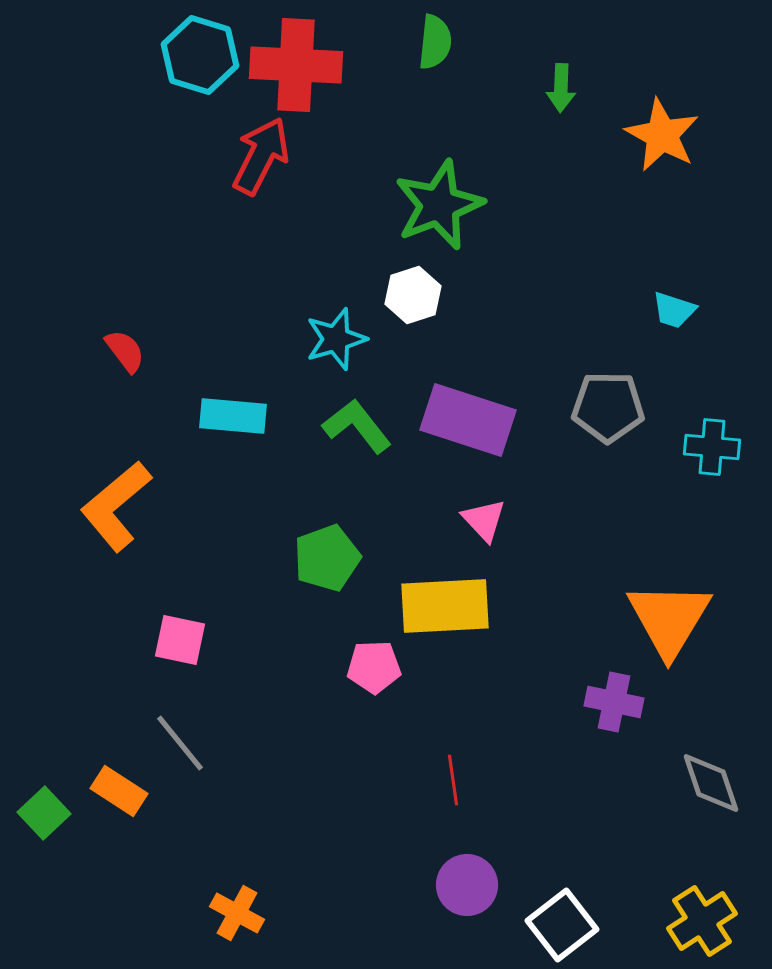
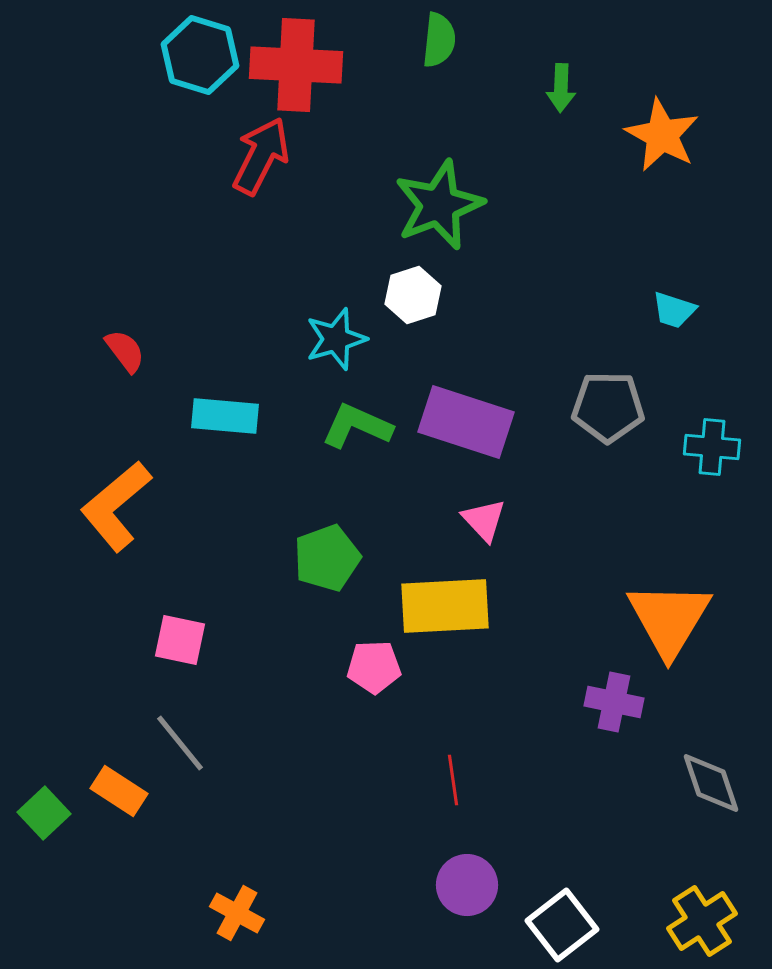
green semicircle: moved 4 px right, 2 px up
cyan rectangle: moved 8 px left
purple rectangle: moved 2 px left, 2 px down
green L-shape: rotated 28 degrees counterclockwise
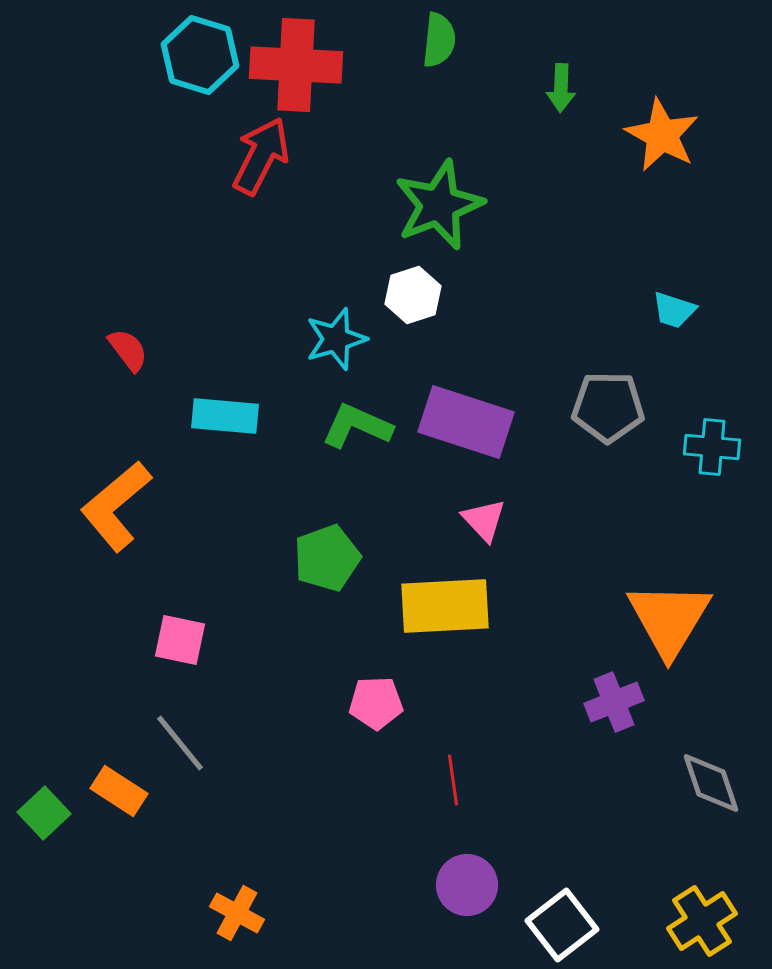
red semicircle: moved 3 px right, 1 px up
pink pentagon: moved 2 px right, 36 px down
purple cross: rotated 34 degrees counterclockwise
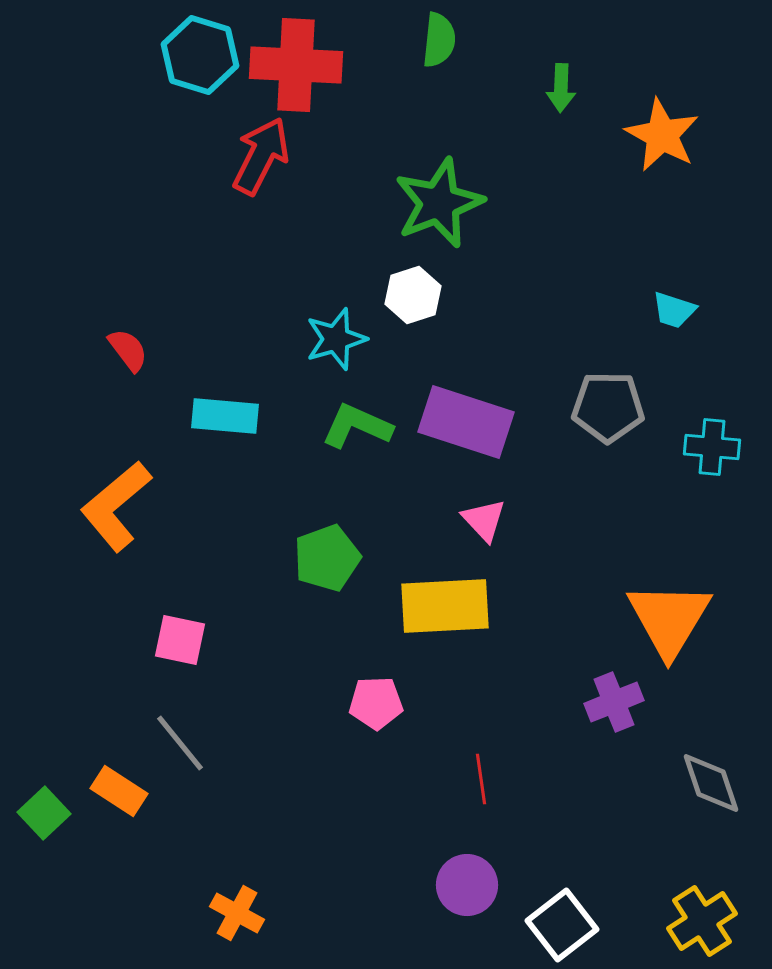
green star: moved 2 px up
red line: moved 28 px right, 1 px up
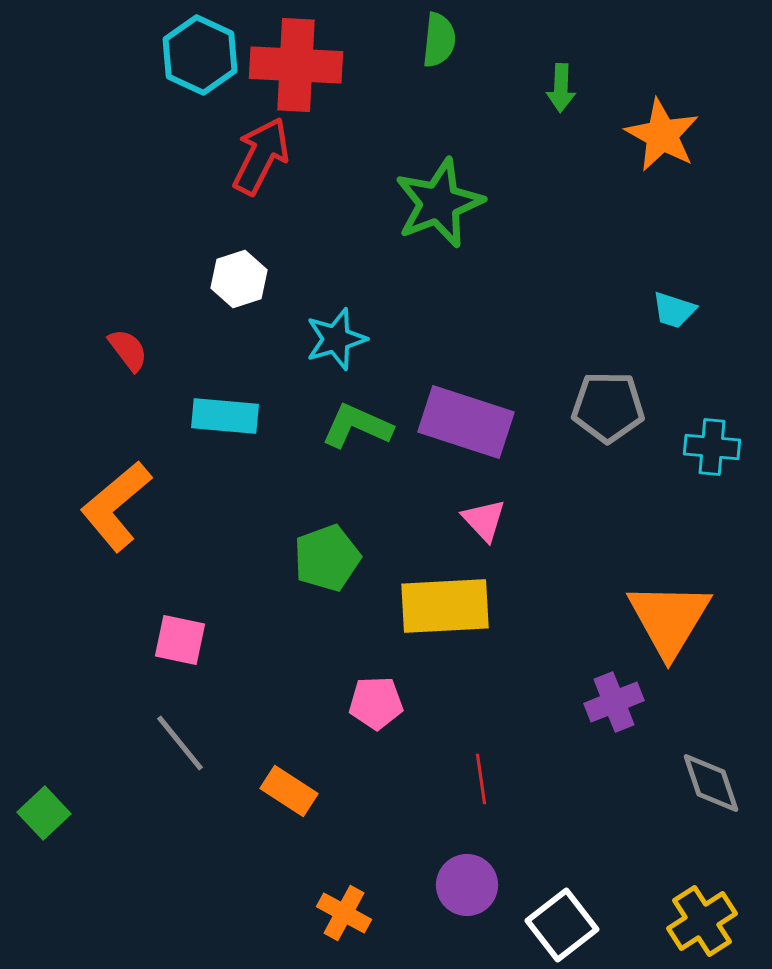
cyan hexagon: rotated 8 degrees clockwise
white hexagon: moved 174 px left, 16 px up
orange rectangle: moved 170 px right
orange cross: moved 107 px right
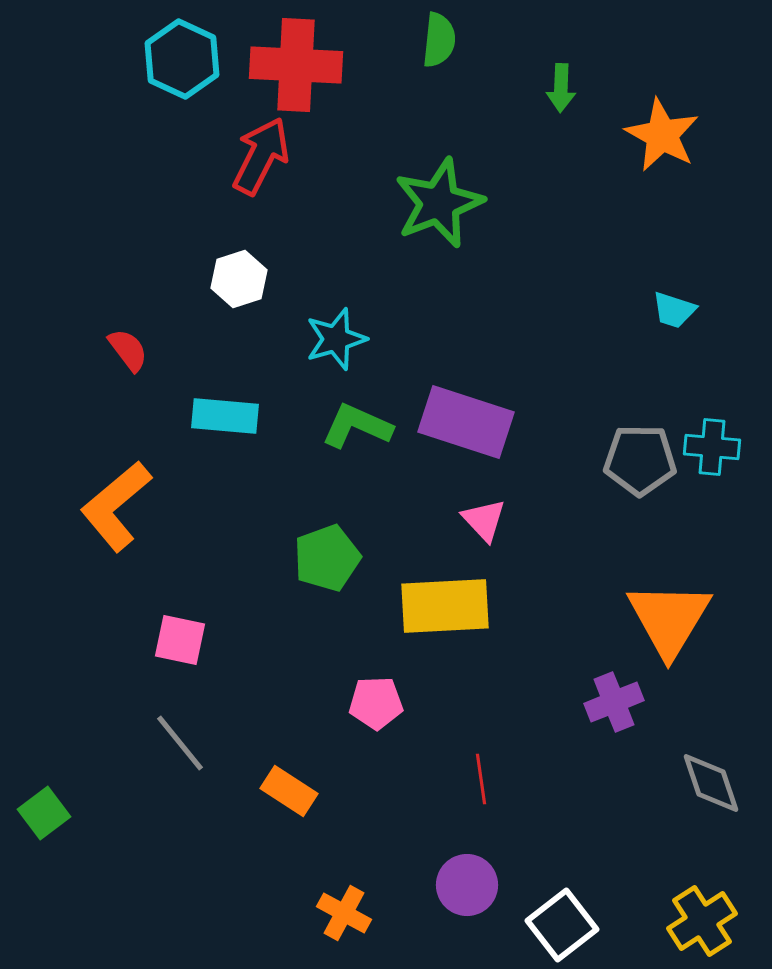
cyan hexagon: moved 18 px left, 4 px down
gray pentagon: moved 32 px right, 53 px down
green square: rotated 6 degrees clockwise
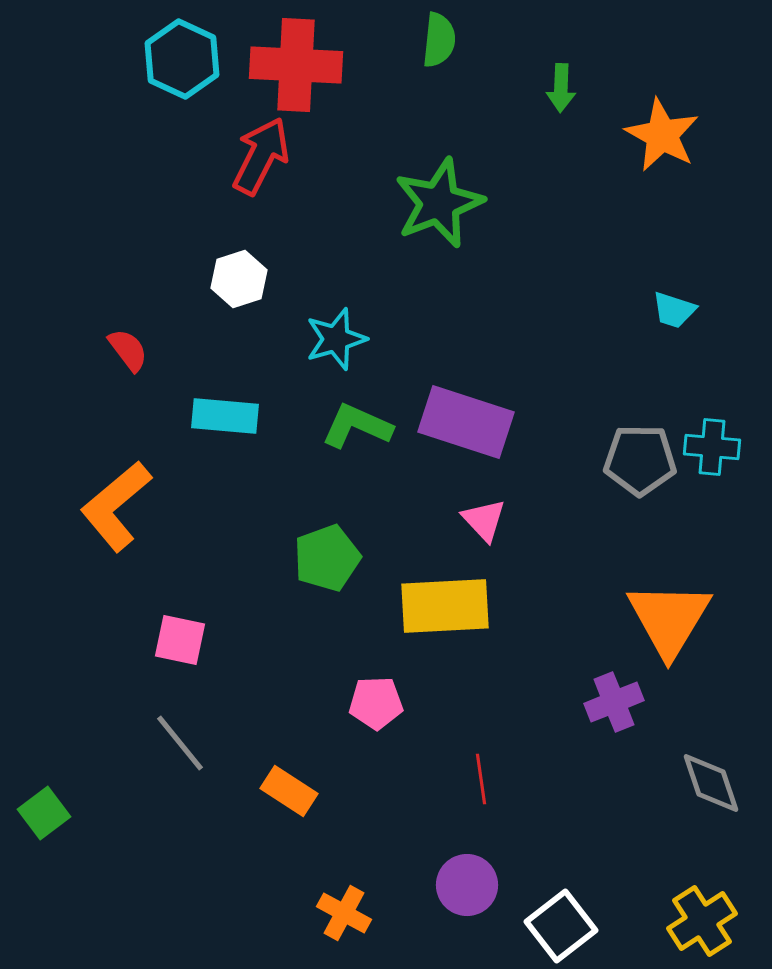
white square: moved 1 px left, 1 px down
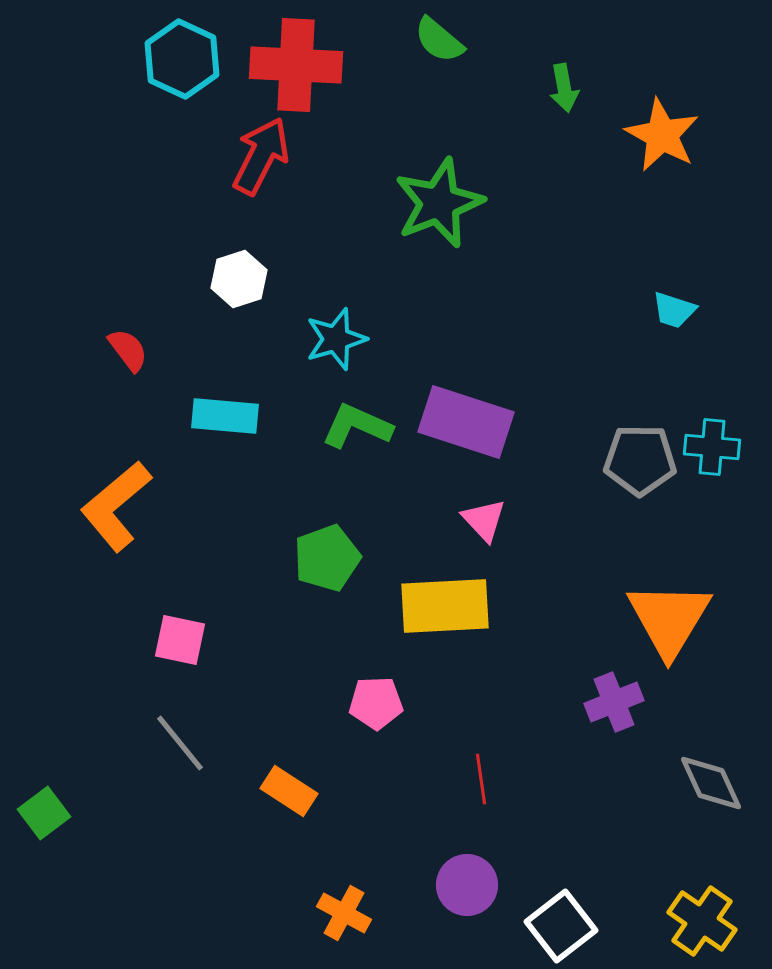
green semicircle: rotated 124 degrees clockwise
green arrow: moved 3 px right; rotated 12 degrees counterclockwise
gray diamond: rotated 6 degrees counterclockwise
yellow cross: rotated 22 degrees counterclockwise
